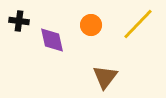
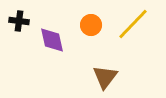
yellow line: moved 5 px left
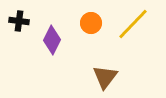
orange circle: moved 2 px up
purple diamond: rotated 40 degrees clockwise
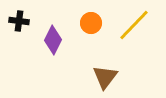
yellow line: moved 1 px right, 1 px down
purple diamond: moved 1 px right
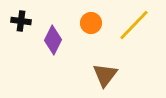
black cross: moved 2 px right
brown triangle: moved 2 px up
